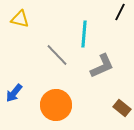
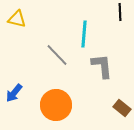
black line: rotated 30 degrees counterclockwise
yellow triangle: moved 3 px left
gray L-shape: rotated 72 degrees counterclockwise
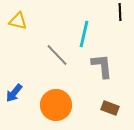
yellow triangle: moved 1 px right, 2 px down
cyan line: rotated 8 degrees clockwise
brown rectangle: moved 12 px left; rotated 18 degrees counterclockwise
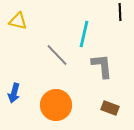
blue arrow: rotated 24 degrees counterclockwise
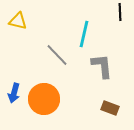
orange circle: moved 12 px left, 6 px up
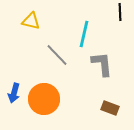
yellow triangle: moved 13 px right
gray L-shape: moved 2 px up
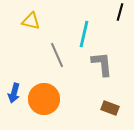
black line: rotated 18 degrees clockwise
gray line: rotated 20 degrees clockwise
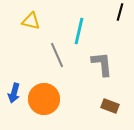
cyan line: moved 5 px left, 3 px up
brown rectangle: moved 2 px up
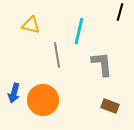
yellow triangle: moved 4 px down
gray line: rotated 15 degrees clockwise
orange circle: moved 1 px left, 1 px down
